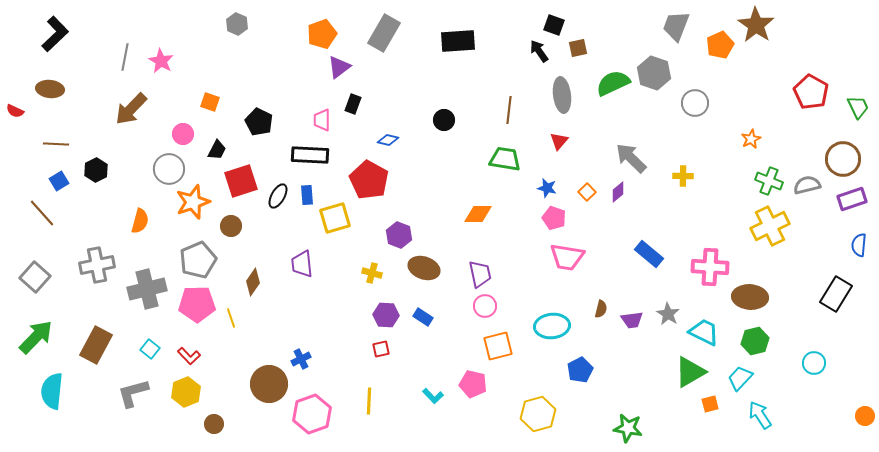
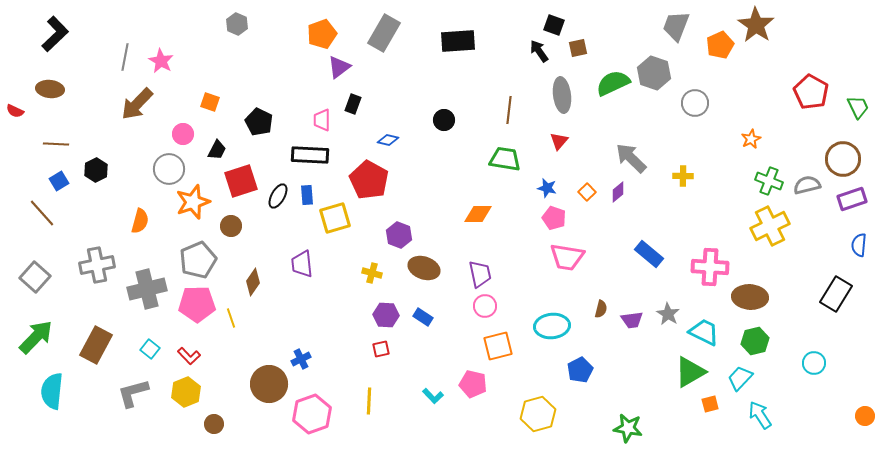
brown arrow at (131, 109): moved 6 px right, 5 px up
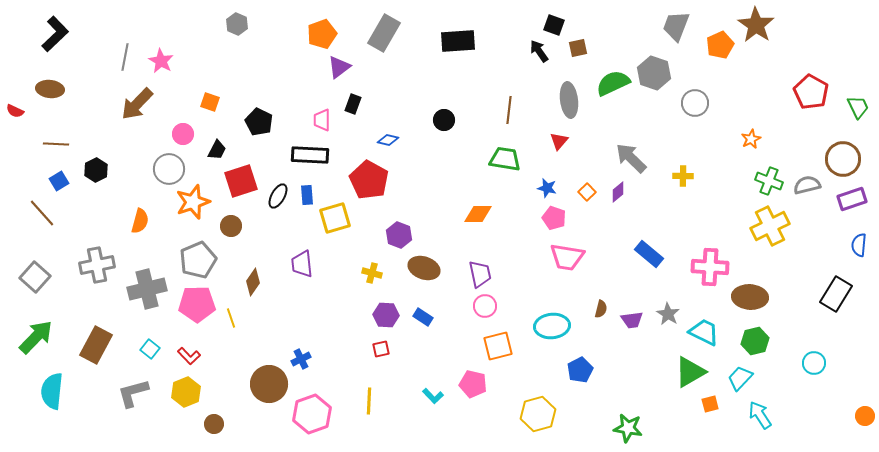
gray ellipse at (562, 95): moved 7 px right, 5 px down
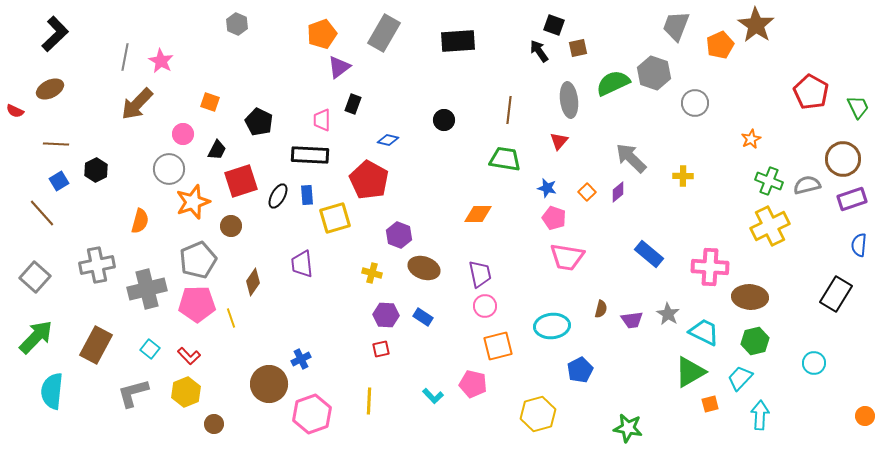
brown ellipse at (50, 89): rotated 32 degrees counterclockwise
cyan arrow at (760, 415): rotated 36 degrees clockwise
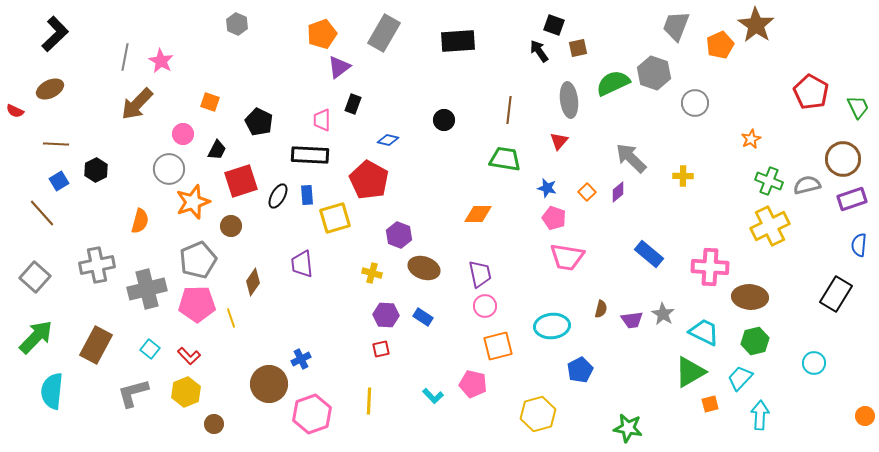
gray star at (668, 314): moved 5 px left
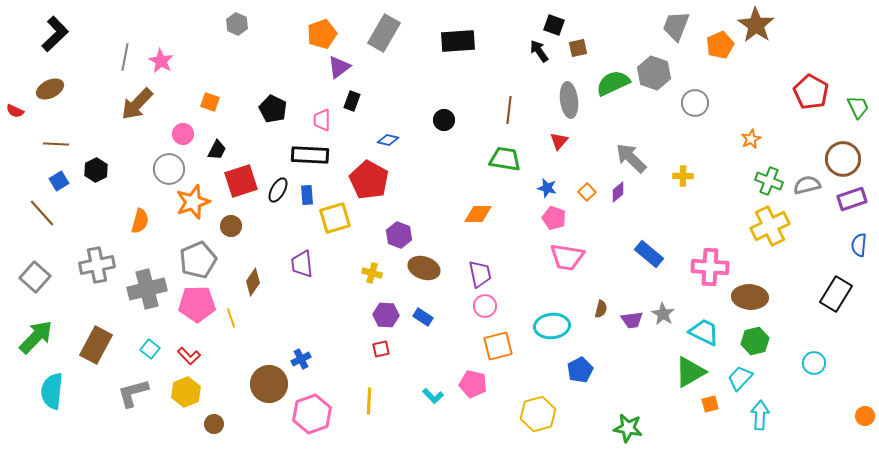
black rectangle at (353, 104): moved 1 px left, 3 px up
black pentagon at (259, 122): moved 14 px right, 13 px up
black ellipse at (278, 196): moved 6 px up
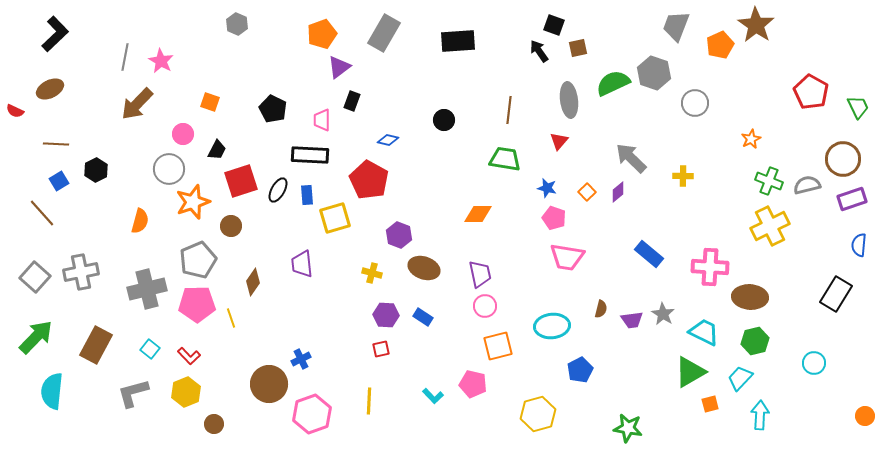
gray cross at (97, 265): moved 16 px left, 7 px down
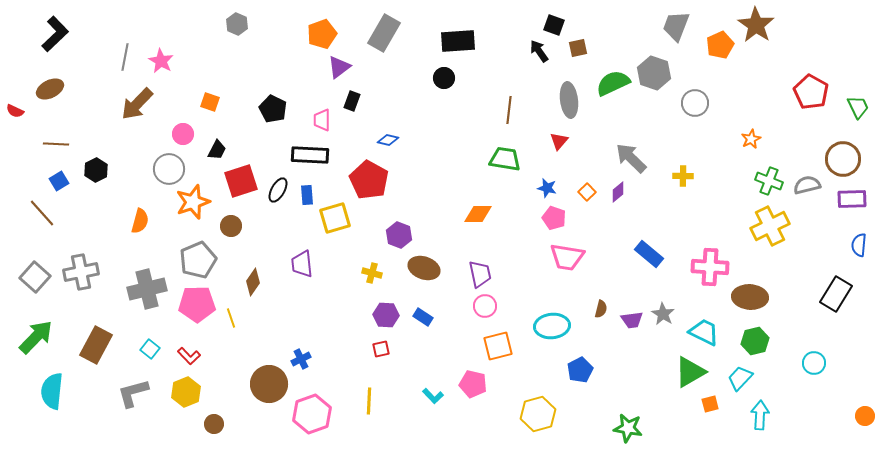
black circle at (444, 120): moved 42 px up
purple rectangle at (852, 199): rotated 16 degrees clockwise
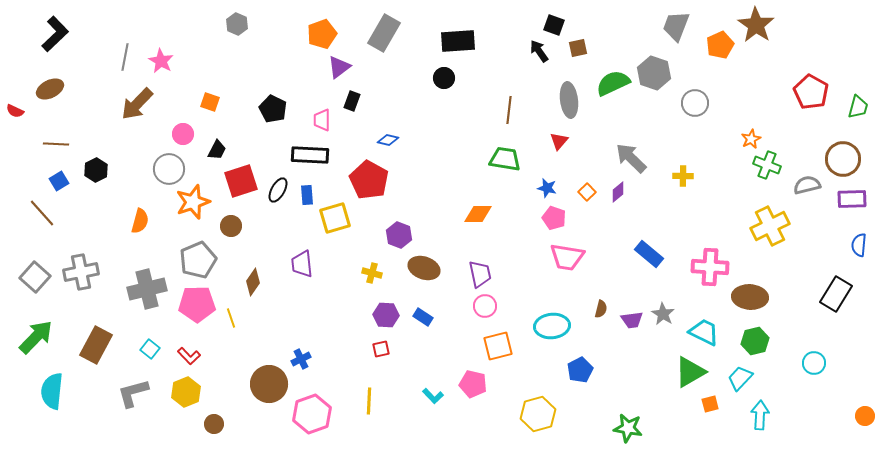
green trapezoid at (858, 107): rotated 40 degrees clockwise
green cross at (769, 181): moved 2 px left, 16 px up
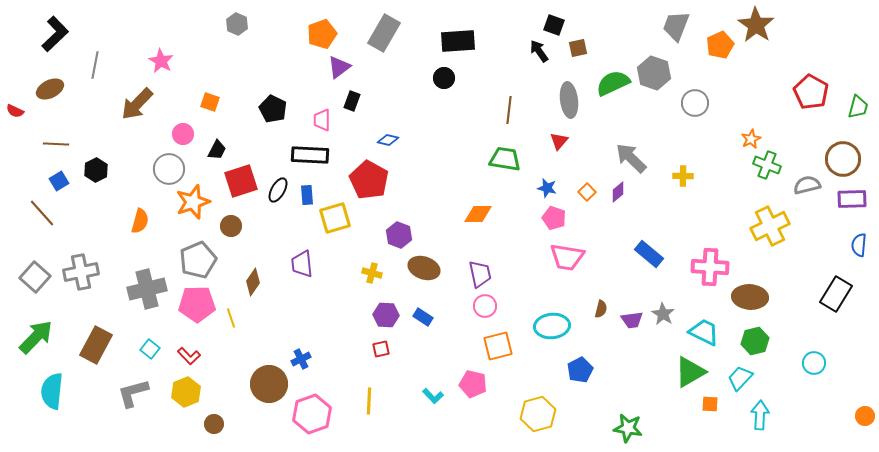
gray line at (125, 57): moved 30 px left, 8 px down
orange square at (710, 404): rotated 18 degrees clockwise
